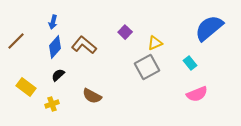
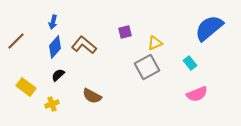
purple square: rotated 32 degrees clockwise
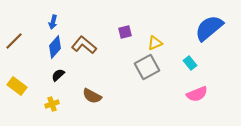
brown line: moved 2 px left
yellow rectangle: moved 9 px left, 1 px up
